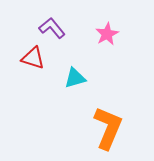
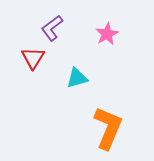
purple L-shape: rotated 88 degrees counterclockwise
red triangle: rotated 45 degrees clockwise
cyan triangle: moved 2 px right
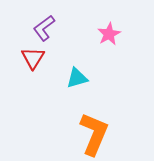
purple L-shape: moved 8 px left
pink star: moved 2 px right
orange L-shape: moved 14 px left, 6 px down
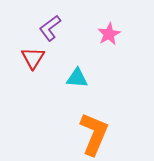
purple L-shape: moved 6 px right
cyan triangle: rotated 20 degrees clockwise
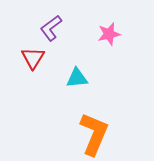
purple L-shape: moved 1 px right
pink star: rotated 15 degrees clockwise
cyan triangle: rotated 10 degrees counterclockwise
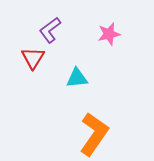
purple L-shape: moved 1 px left, 2 px down
orange L-shape: rotated 12 degrees clockwise
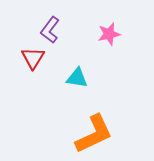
purple L-shape: rotated 16 degrees counterclockwise
cyan triangle: rotated 15 degrees clockwise
orange L-shape: rotated 30 degrees clockwise
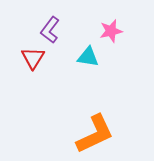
pink star: moved 2 px right, 3 px up
cyan triangle: moved 11 px right, 21 px up
orange L-shape: moved 1 px right
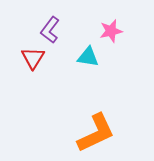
orange L-shape: moved 1 px right, 1 px up
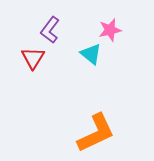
pink star: moved 1 px left, 1 px up
cyan triangle: moved 3 px right, 3 px up; rotated 30 degrees clockwise
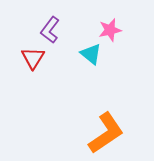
orange L-shape: moved 10 px right; rotated 9 degrees counterclockwise
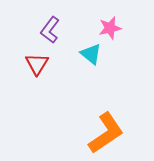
pink star: moved 2 px up
red triangle: moved 4 px right, 6 px down
